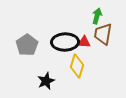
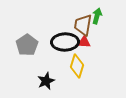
brown trapezoid: moved 20 px left, 9 px up
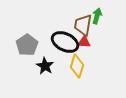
black ellipse: rotated 28 degrees clockwise
black star: moved 1 px left, 15 px up; rotated 18 degrees counterclockwise
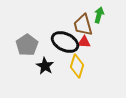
green arrow: moved 2 px right, 1 px up
brown trapezoid: rotated 25 degrees counterclockwise
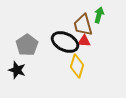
red triangle: moved 1 px up
black star: moved 28 px left, 4 px down; rotated 12 degrees counterclockwise
